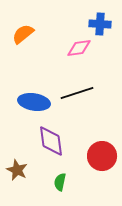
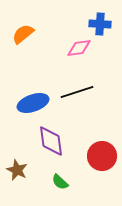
black line: moved 1 px up
blue ellipse: moved 1 px left, 1 px down; rotated 28 degrees counterclockwise
green semicircle: rotated 60 degrees counterclockwise
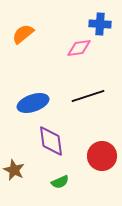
black line: moved 11 px right, 4 px down
brown star: moved 3 px left
green semicircle: rotated 66 degrees counterclockwise
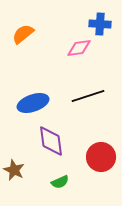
red circle: moved 1 px left, 1 px down
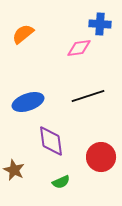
blue ellipse: moved 5 px left, 1 px up
green semicircle: moved 1 px right
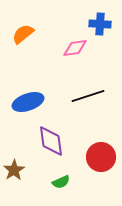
pink diamond: moved 4 px left
brown star: rotated 15 degrees clockwise
